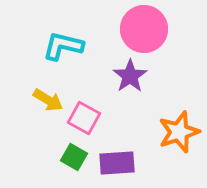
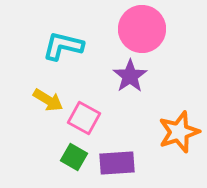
pink circle: moved 2 px left
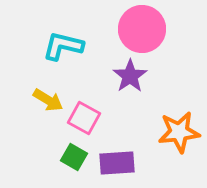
orange star: rotated 12 degrees clockwise
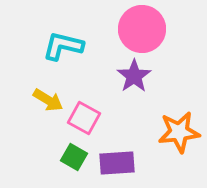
purple star: moved 4 px right
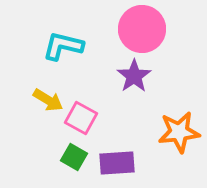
pink square: moved 3 px left
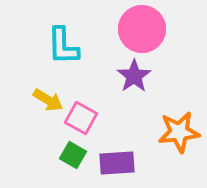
cyan L-shape: rotated 105 degrees counterclockwise
green square: moved 1 px left, 2 px up
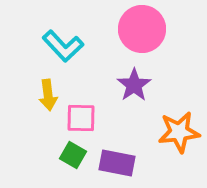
cyan L-shape: rotated 42 degrees counterclockwise
purple star: moved 9 px down
yellow arrow: moved 5 px up; rotated 52 degrees clockwise
pink square: rotated 28 degrees counterclockwise
purple rectangle: rotated 15 degrees clockwise
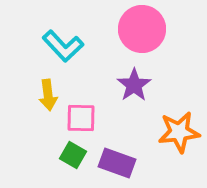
purple rectangle: rotated 9 degrees clockwise
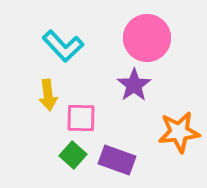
pink circle: moved 5 px right, 9 px down
green square: rotated 12 degrees clockwise
purple rectangle: moved 3 px up
